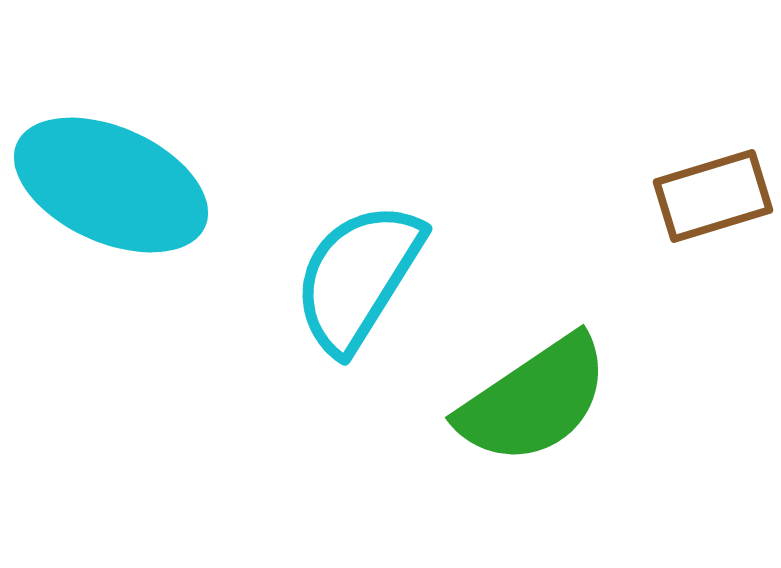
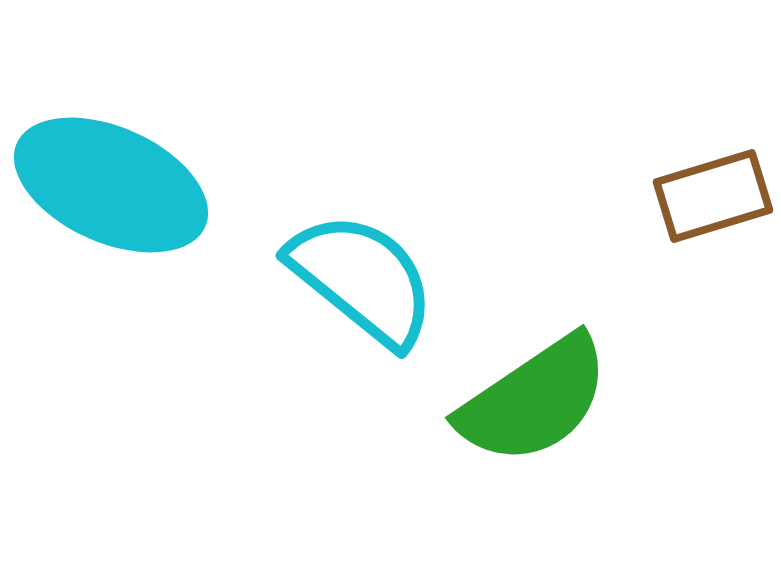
cyan semicircle: moved 4 px right, 2 px down; rotated 97 degrees clockwise
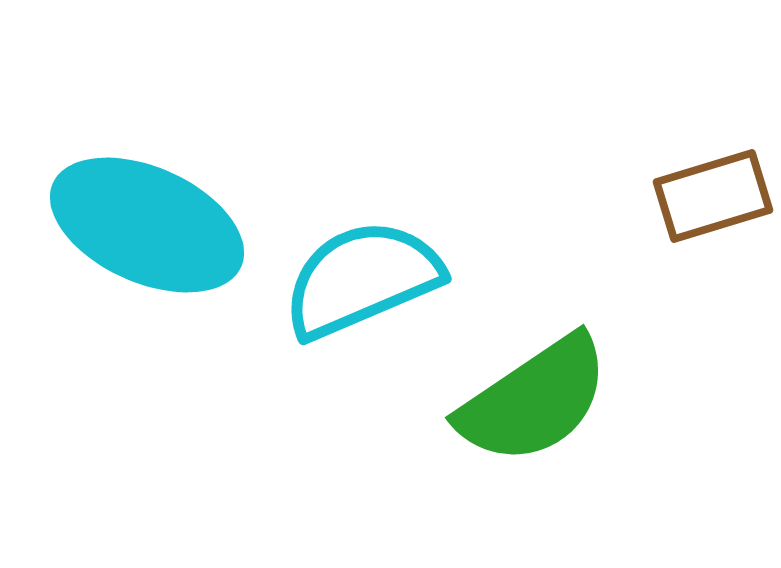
cyan ellipse: moved 36 px right, 40 px down
cyan semicircle: rotated 62 degrees counterclockwise
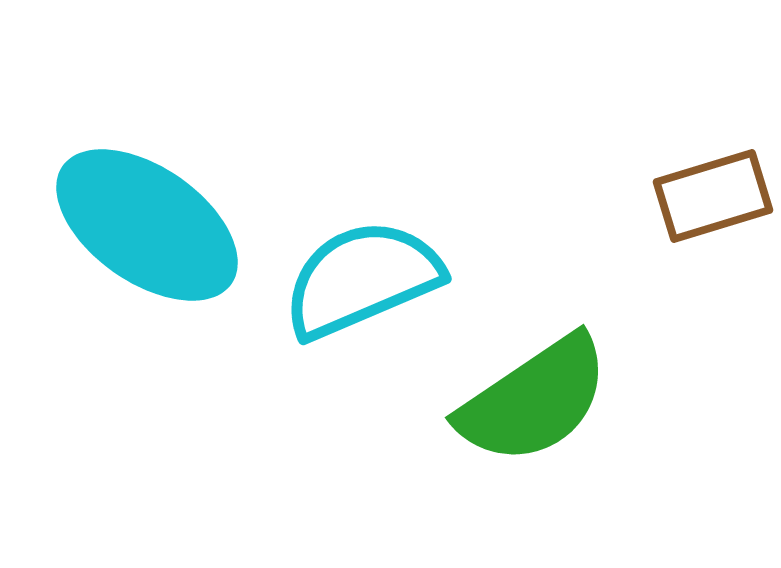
cyan ellipse: rotated 11 degrees clockwise
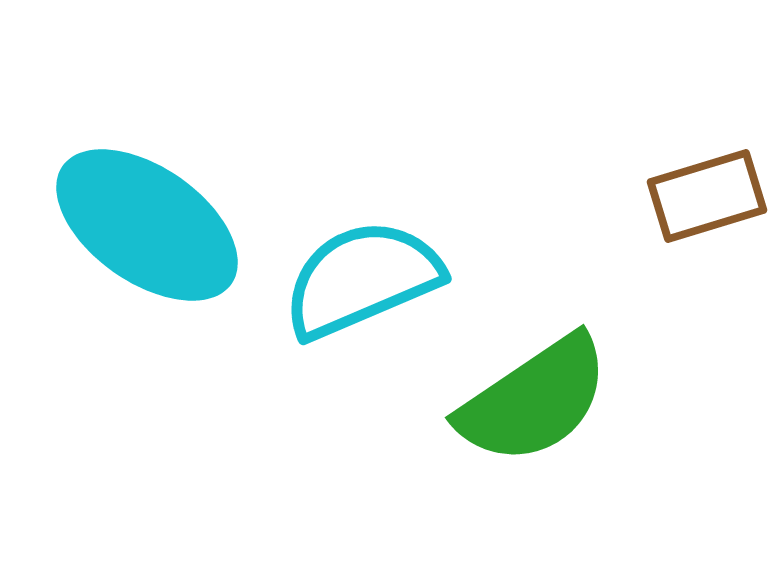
brown rectangle: moved 6 px left
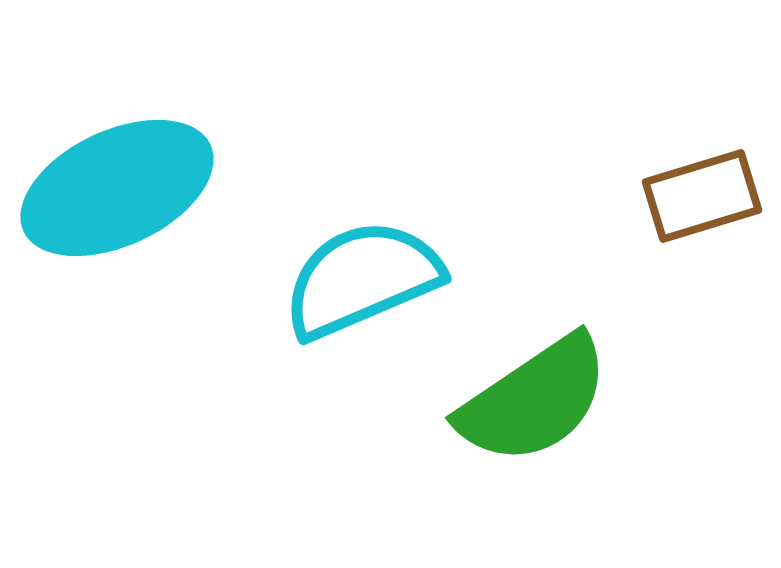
brown rectangle: moved 5 px left
cyan ellipse: moved 30 px left, 37 px up; rotated 60 degrees counterclockwise
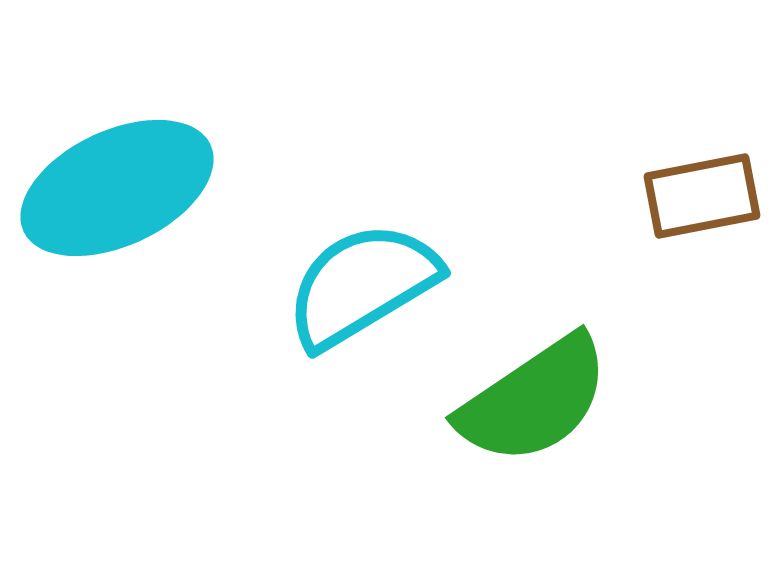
brown rectangle: rotated 6 degrees clockwise
cyan semicircle: moved 6 px down; rotated 8 degrees counterclockwise
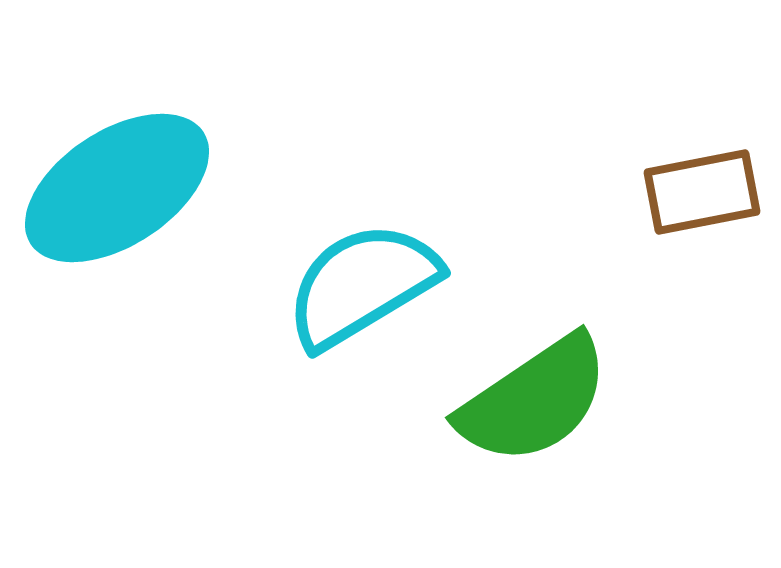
cyan ellipse: rotated 8 degrees counterclockwise
brown rectangle: moved 4 px up
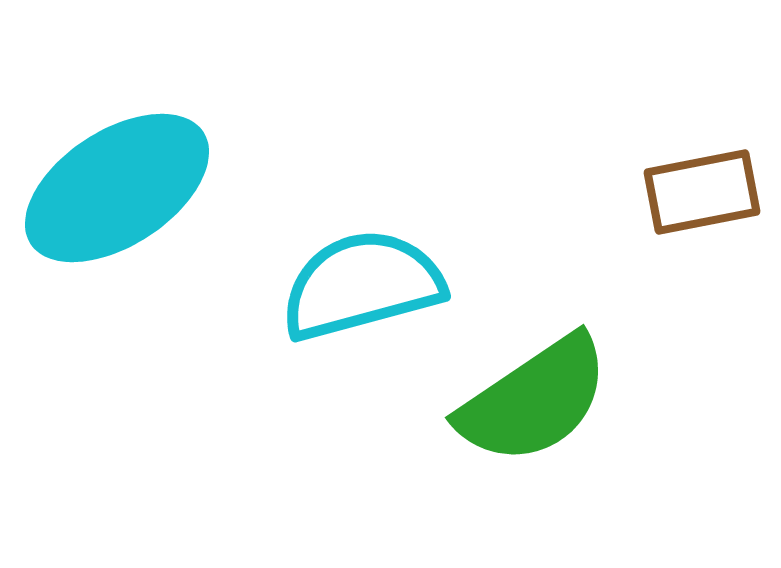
cyan semicircle: rotated 16 degrees clockwise
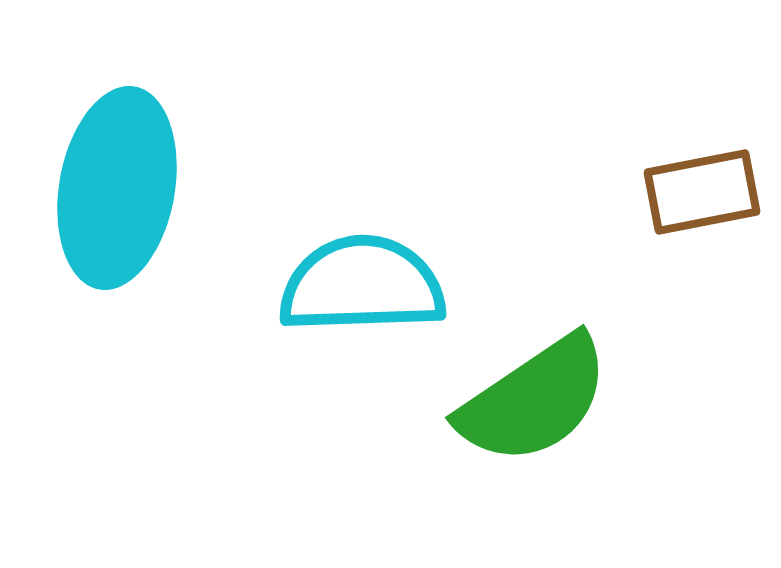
cyan ellipse: rotated 47 degrees counterclockwise
cyan semicircle: rotated 13 degrees clockwise
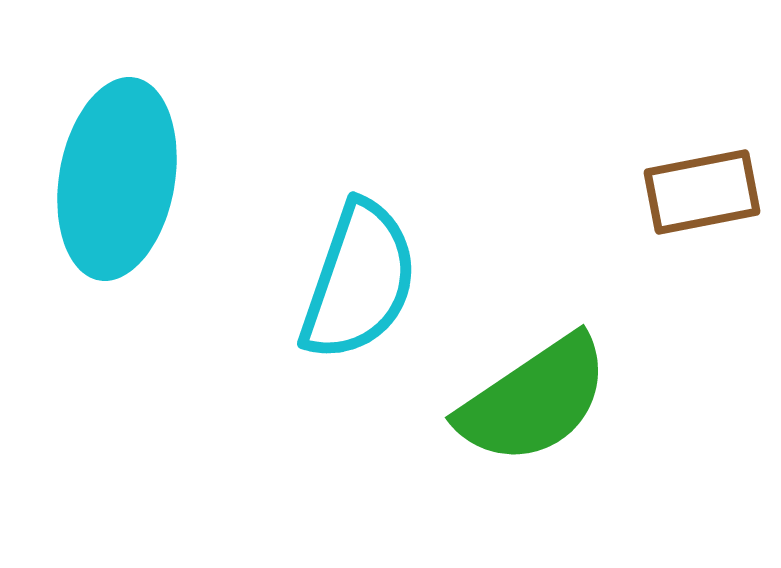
cyan ellipse: moved 9 px up
cyan semicircle: moved 3 px left, 4 px up; rotated 111 degrees clockwise
